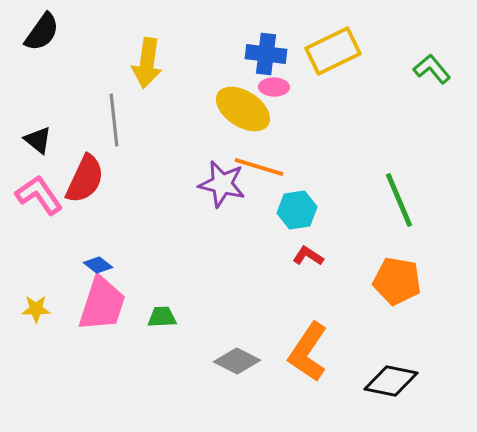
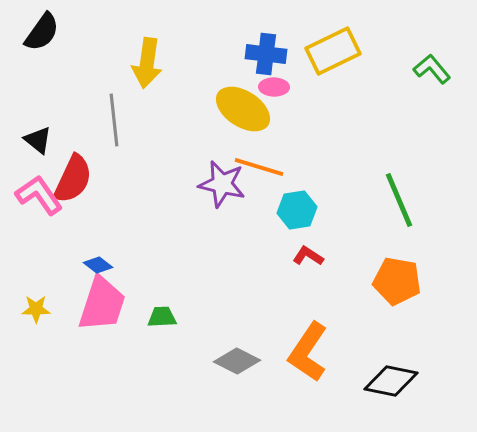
red semicircle: moved 12 px left
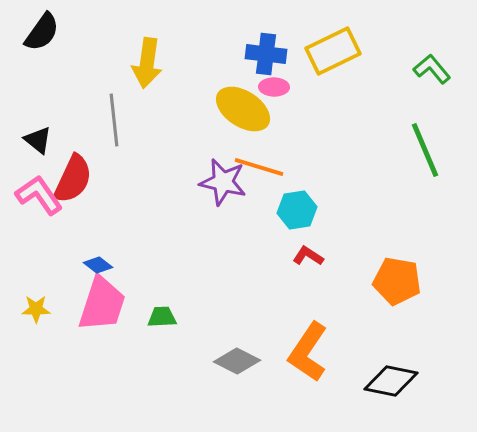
purple star: moved 1 px right, 2 px up
green line: moved 26 px right, 50 px up
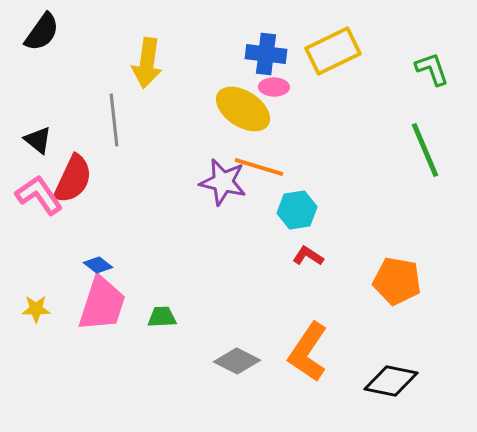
green L-shape: rotated 21 degrees clockwise
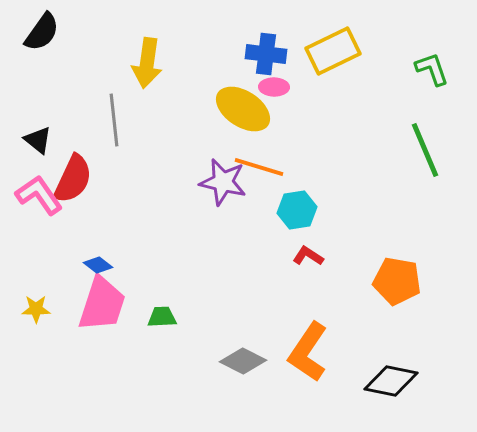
gray diamond: moved 6 px right
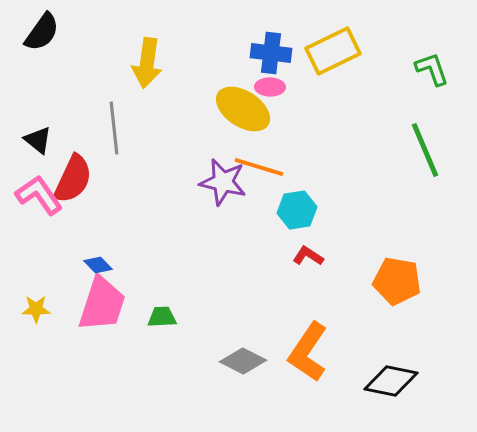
blue cross: moved 5 px right, 1 px up
pink ellipse: moved 4 px left
gray line: moved 8 px down
blue diamond: rotated 8 degrees clockwise
